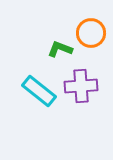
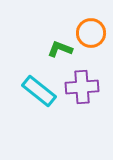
purple cross: moved 1 px right, 1 px down
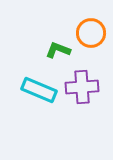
green L-shape: moved 2 px left, 1 px down
cyan rectangle: moved 1 px up; rotated 16 degrees counterclockwise
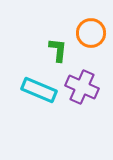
green L-shape: rotated 75 degrees clockwise
purple cross: rotated 28 degrees clockwise
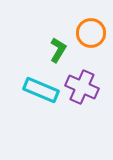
green L-shape: rotated 25 degrees clockwise
cyan rectangle: moved 2 px right
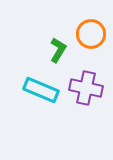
orange circle: moved 1 px down
purple cross: moved 4 px right, 1 px down; rotated 12 degrees counterclockwise
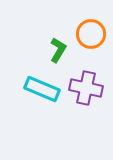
cyan rectangle: moved 1 px right, 1 px up
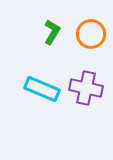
green L-shape: moved 6 px left, 18 px up
